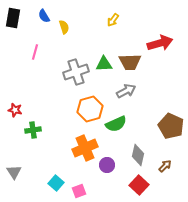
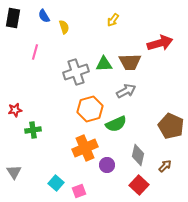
red star: rotated 24 degrees counterclockwise
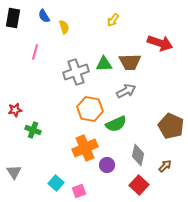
red arrow: rotated 35 degrees clockwise
orange hexagon: rotated 25 degrees clockwise
green cross: rotated 28 degrees clockwise
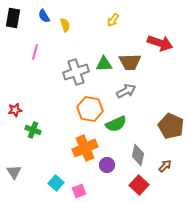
yellow semicircle: moved 1 px right, 2 px up
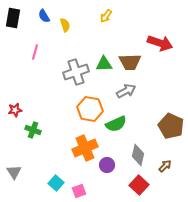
yellow arrow: moved 7 px left, 4 px up
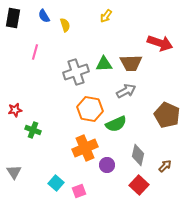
brown trapezoid: moved 1 px right, 1 px down
brown pentagon: moved 4 px left, 11 px up
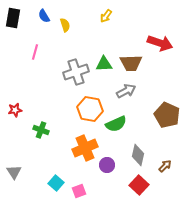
green cross: moved 8 px right
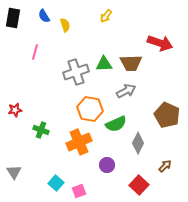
orange cross: moved 6 px left, 6 px up
gray diamond: moved 12 px up; rotated 15 degrees clockwise
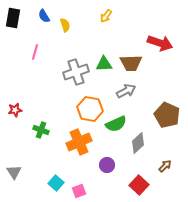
gray diamond: rotated 20 degrees clockwise
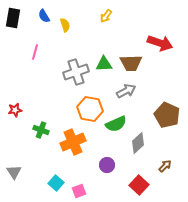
orange cross: moved 6 px left
